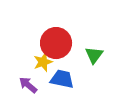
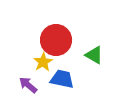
red circle: moved 3 px up
green triangle: rotated 36 degrees counterclockwise
yellow star: rotated 12 degrees counterclockwise
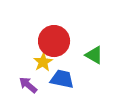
red circle: moved 2 px left, 1 px down
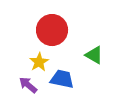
red circle: moved 2 px left, 11 px up
yellow star: moved 4 px left
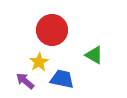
purple arrow: moved 3 px left, 4 px up
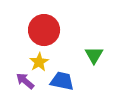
red circle: moved 8 px left
green triangle: rotated 30 degrees clockwise
blue trapezoid: moved 2 px down
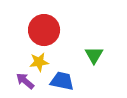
yellow star: rotated 24 degrees clockwise
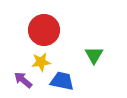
yellow star: moved 2 px right
purple arrow: moved 2 px left, 1 px up
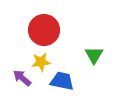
purple arrow: moved 1 px left, 2 px up
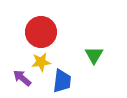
red circle: moved 3 px left, 2 px down
blue trapezoid: rotated 85 degrees clockwise
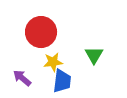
yellow star: moved 12 px right
